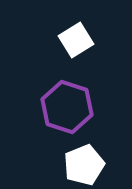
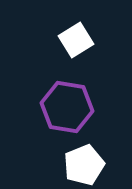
purple hexagon: rotated 9 degrees counterclockwise
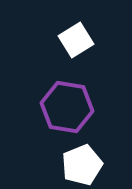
white pentagon: moved 2 px left
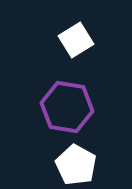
white pentagon: moved 6 px left; rotated 21 degrees counterclockwise
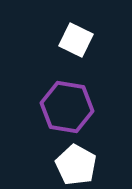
white square: rotated 32 degrees counterclockwise
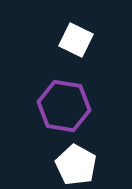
purple hexagon: moved 3 px left, 1 px up
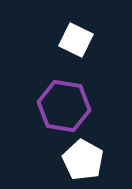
white pentagon: moved 7 px right, 5 px up
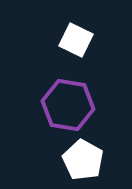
purple hexagon: moved 4 px right, 1 px up
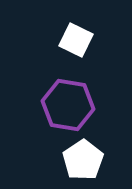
white pentagon: rotated 9 degrees clockwise
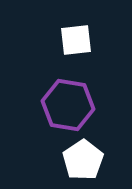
white square: rotated 32 degrees counterclockwise
